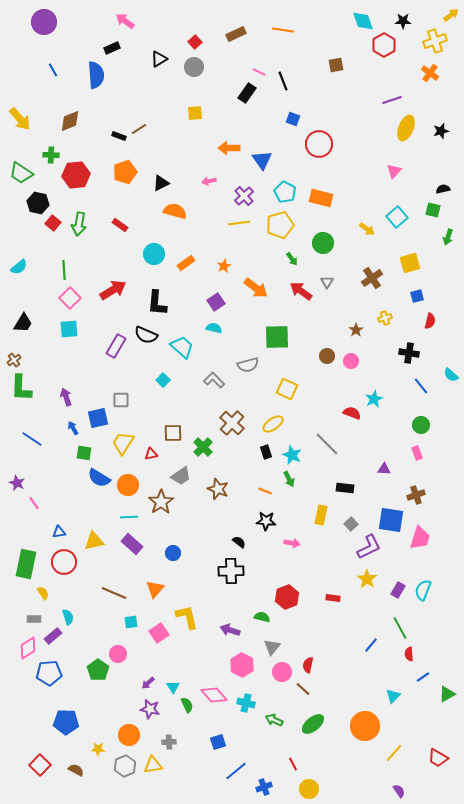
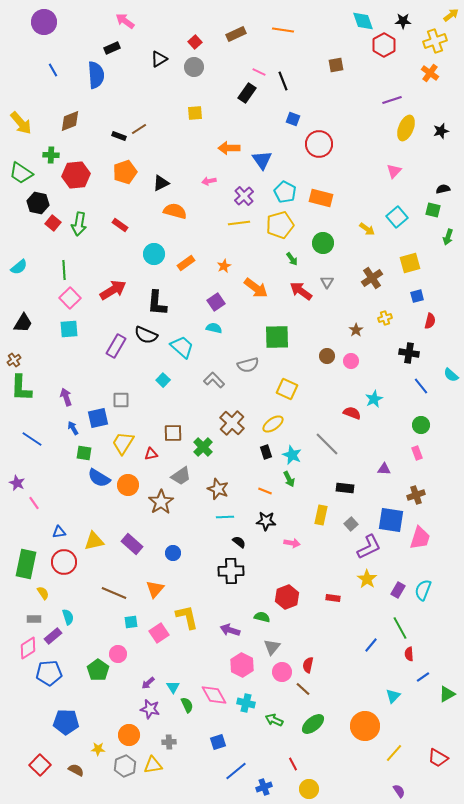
yellow arrow at (20, 119): moved 1 px right, 4 px down
cyan line at (129, 517): moved 96 px right
pink diamond at (214, 695): rotated 12 degrees clockwise
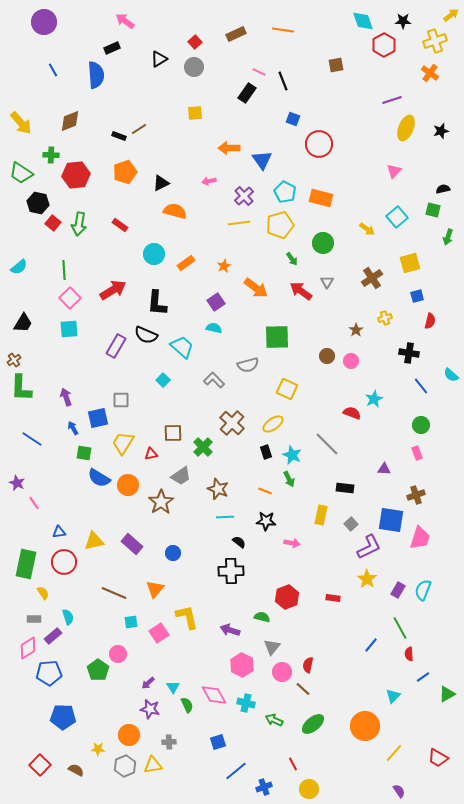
blue pentagon at (66, 722): moved 3 px left, 5 px up
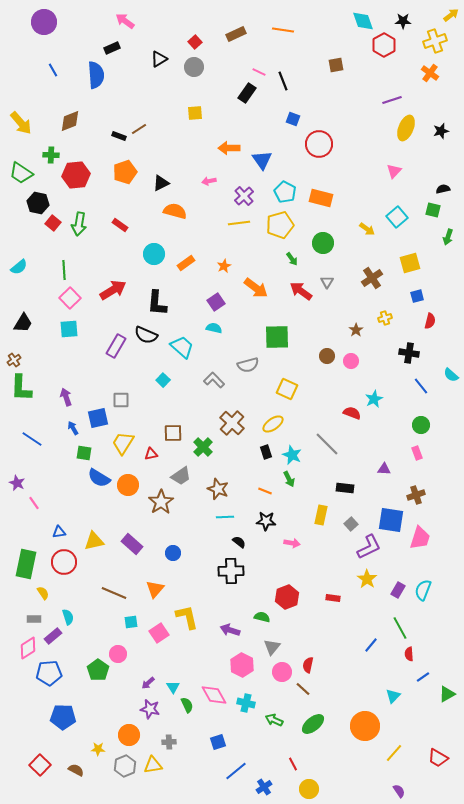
blue cross at (264, 787): rotated 14 degrees counterclockwise
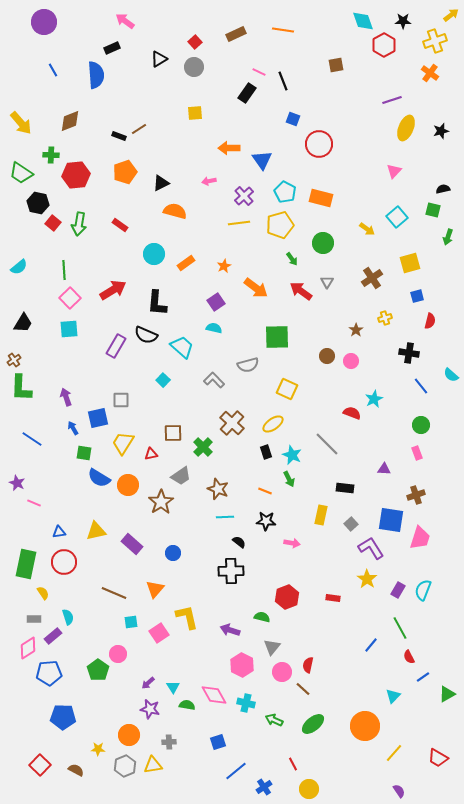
pink line at (34, 503): rotated 32 degrees counterclockwise
yellow triangle at (94, 541): moved 2 px right, 10 px up
purple L-shape at (369, 547): moved 2 px right, 1 px down; rotated 96 degrees counterclockwise
red semicircle at (409, 654): moved 3 px down; rotated 24 degrees counterclockwise
green semicircle at (187, 705): rotated 56 degrees counterclockwise
